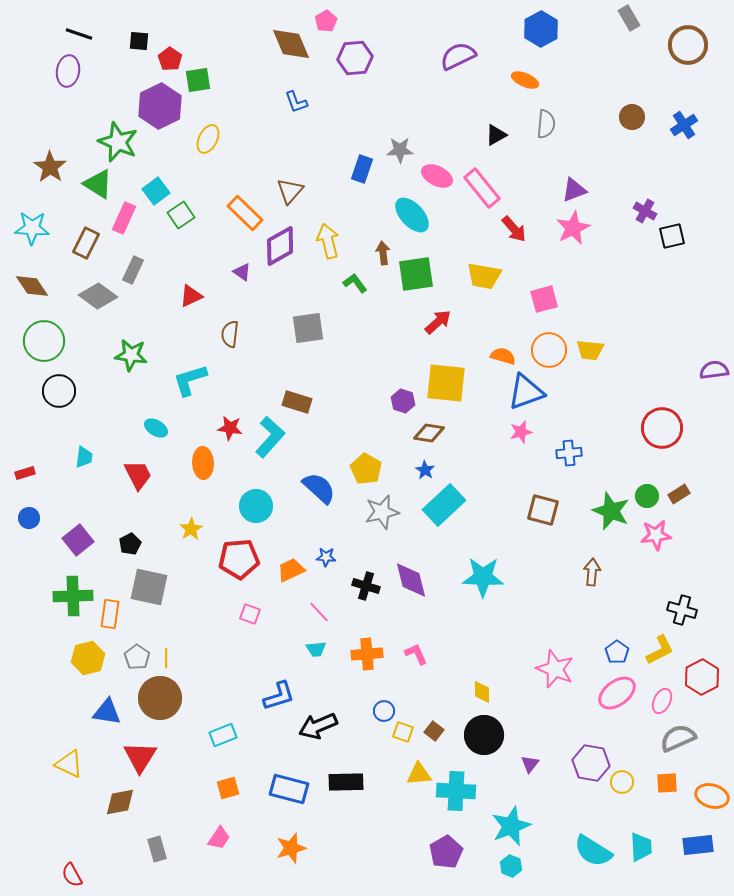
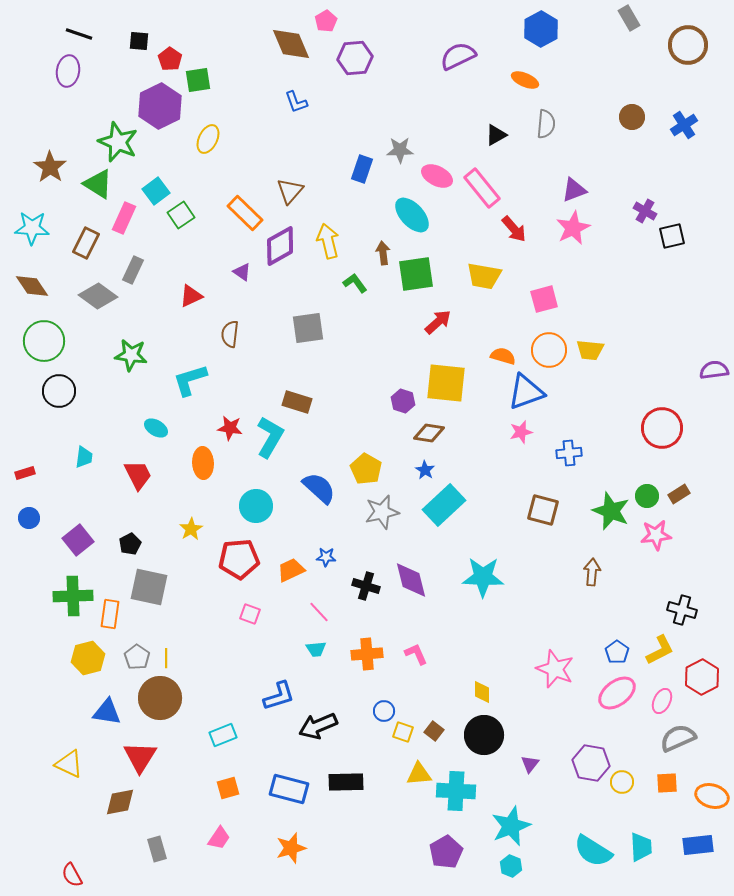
cyan L-shape at (270, 437): rotated 12 degrees counterclockwise
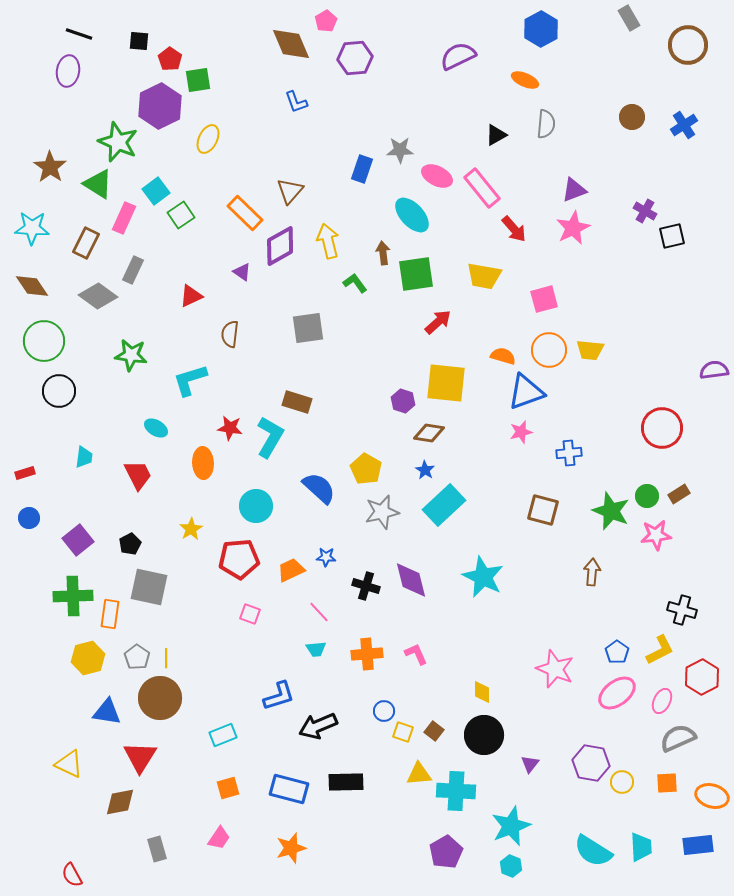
cyan star at (483, 577): rotated 24 degrees clockwise
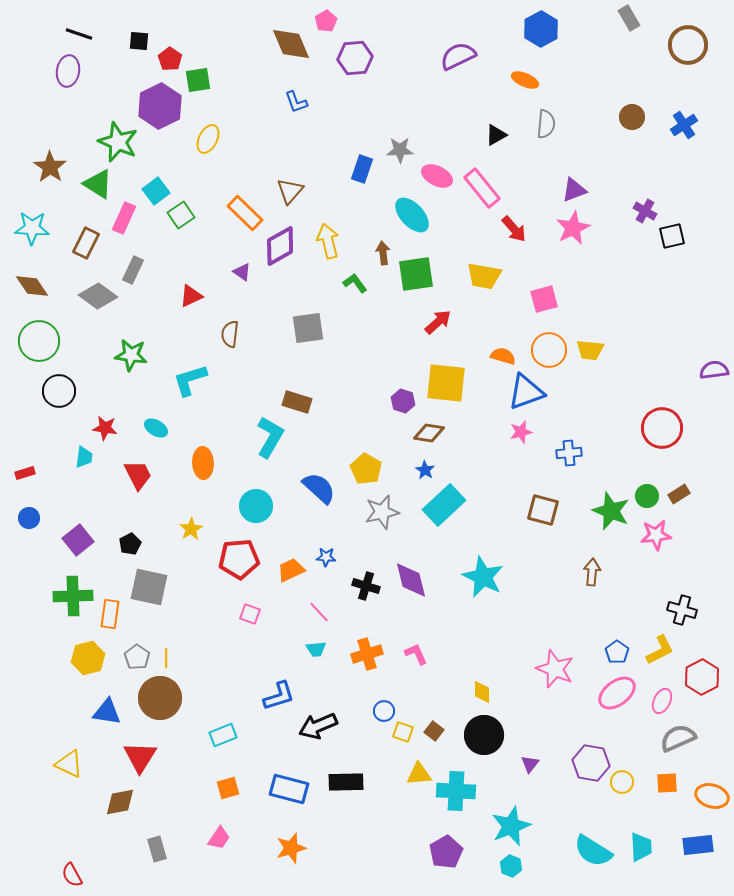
green circle at (44, 341): moved 5 px left
red star at (230, 428): moved 125 px left
orange cross at (367, 654): rotated 12 degrees counterclockwise
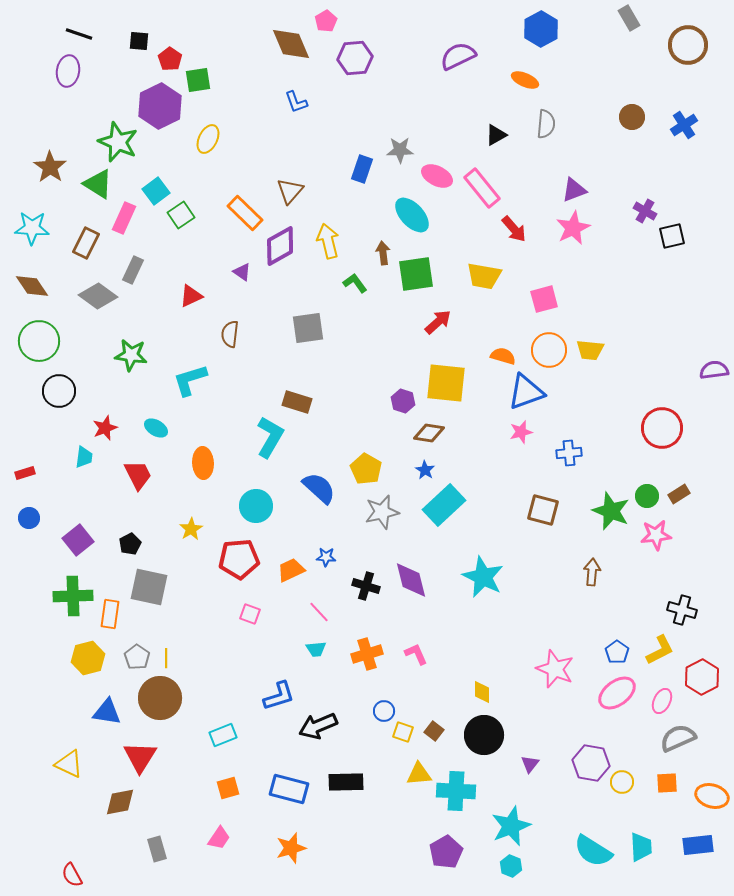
red star at (105, 428): rotated 30 degrees counterclockwise
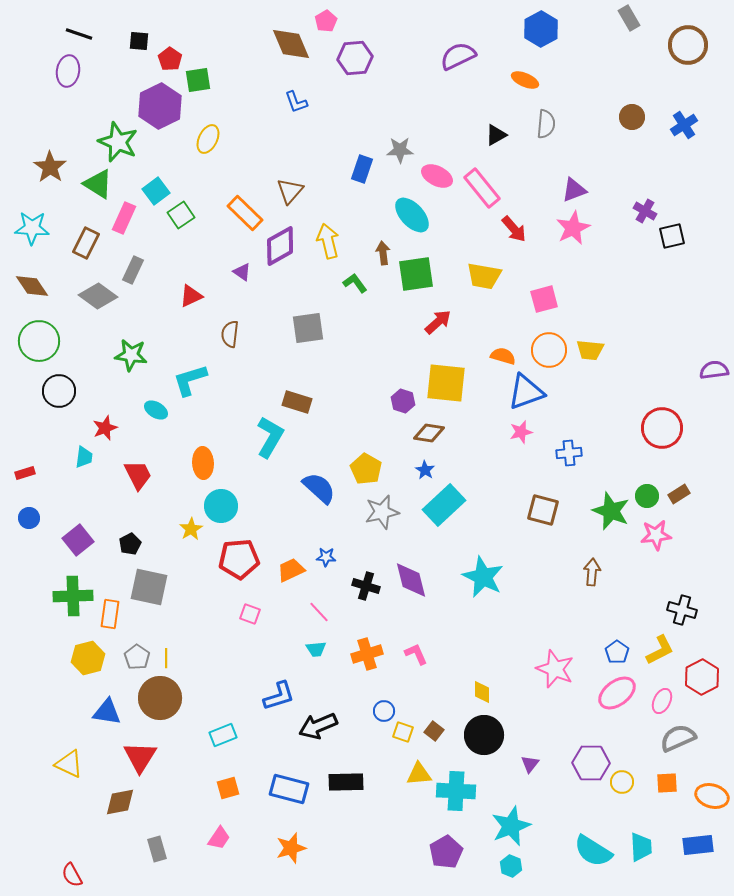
cyan ellipse at (156, 428): moved 18 px up
cyan circle at (256, 506): moved 35 px left
purple hexagon at (591, 763): rotated 9 degrees counterclockwise
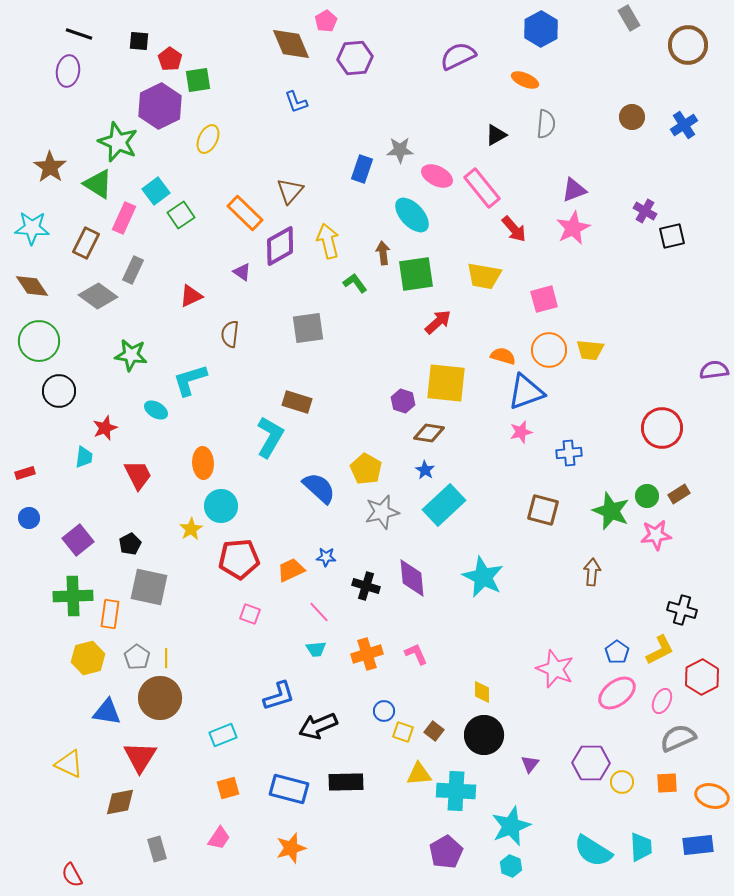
purple diamond at (411, 580): moved 1 px right, 2 px up; rotated 9 degrees clockwise
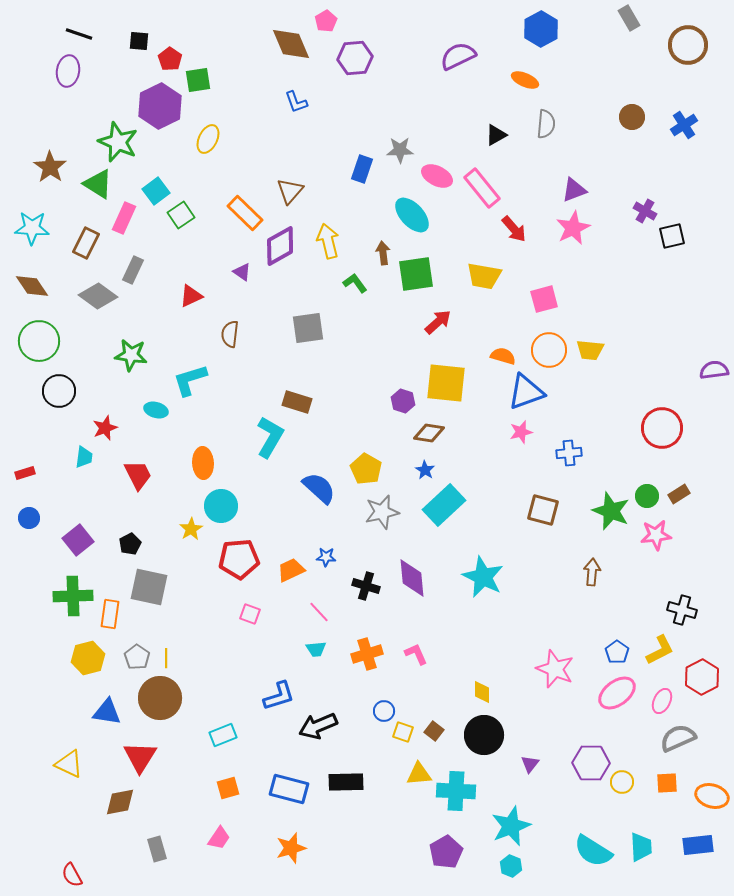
cyan ellipse at (156, 410): rotated 15 degrees counterclockwise
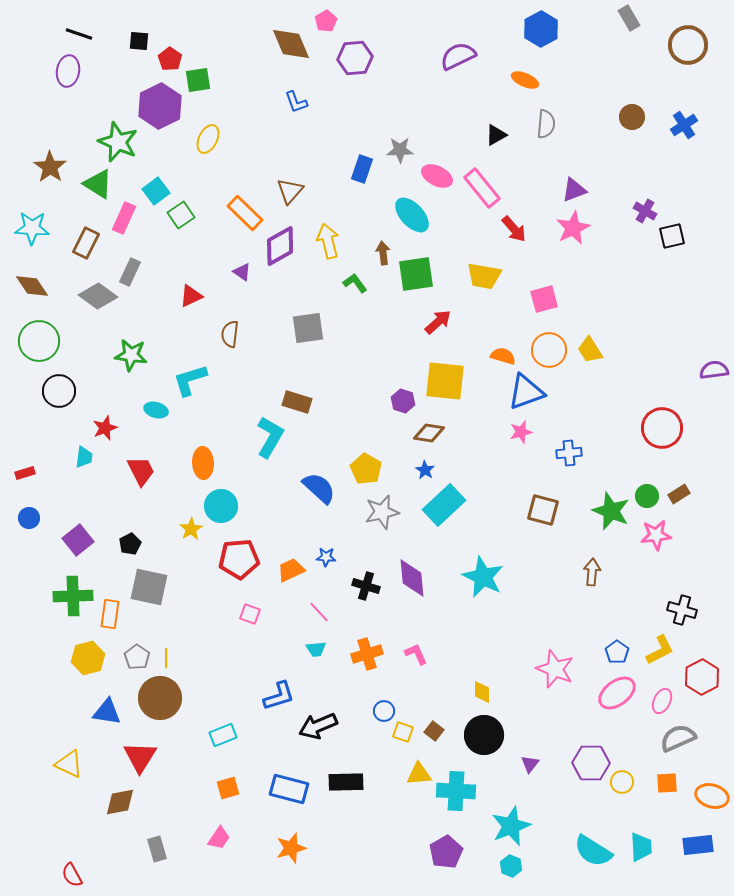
gray rectangle at (133, 270): moved 3 px left, 2 px down
yellow trapezoid at (590, 350): rotated 52 degrees clockwise
yellow square at (446, 383): moved 1 px left, 2 px up
red trapezoid at (138, 475): moved 3 px right, 4 px up
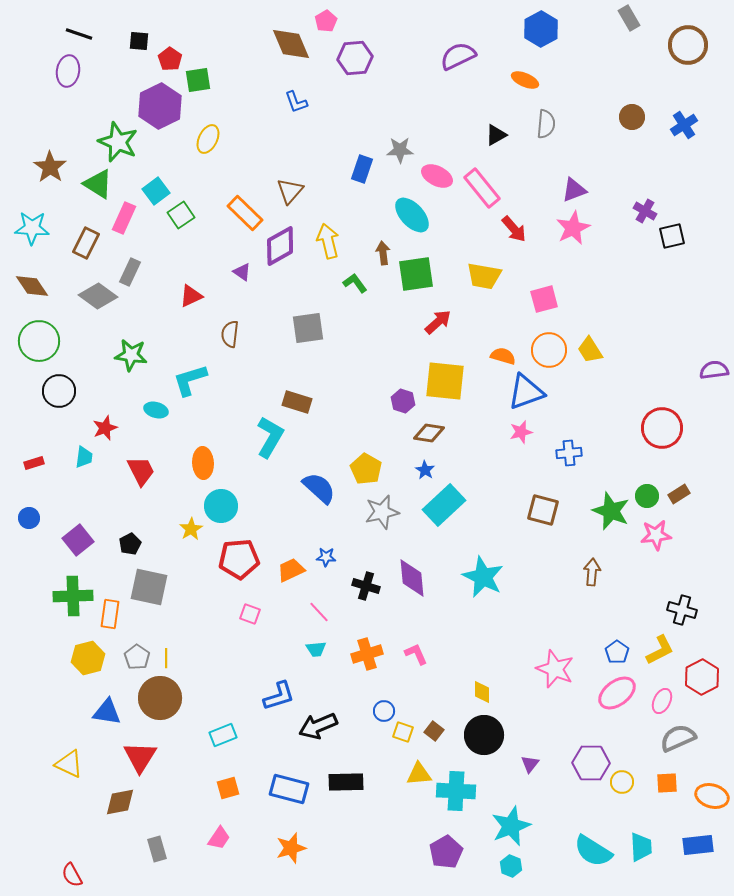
red rectangle at (25, 473): moved 9 px right, 10 px up
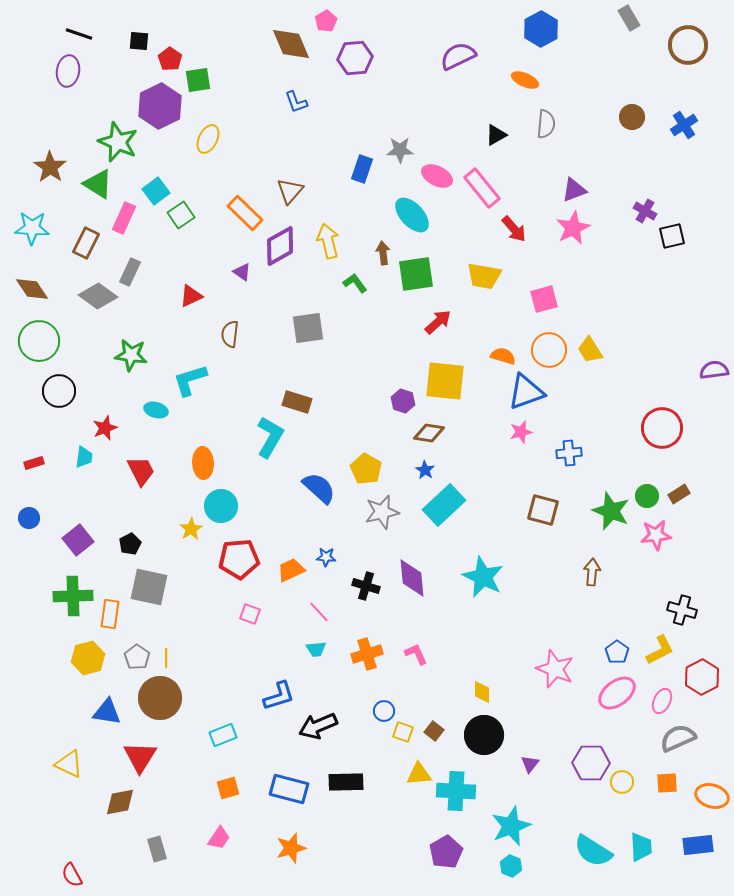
brown diamond at (32, 286): moved 3 px down
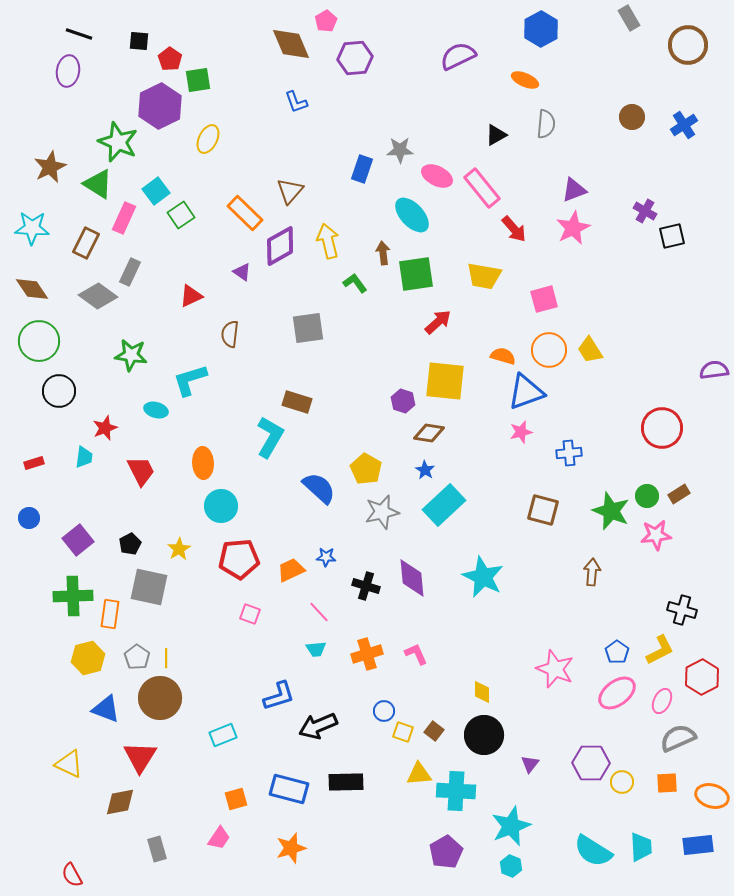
brown star at (50, 167): rotated 12 degrees clockwise
yellow star at (191, 529): moved 12 px left, 20 px down
blue triangle at (107, 712): moved 1 px left, 3 px up; rotated 12 degrees clockwise
orange square at (228, 788): moved 8 px right, 11 px down
